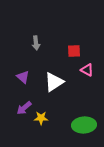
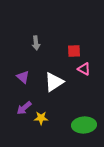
pink triangle: moved 3 px left, 1 px up
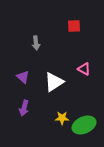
red square: moved 25 px up
purple arrow: rotated 35 degrees counterclockwise
yellow star: moved 21 px right
green ellipse: rotated 20 degrees counterclockwise
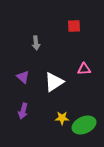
pink triangle: rotated 32 degrees counterclockwise
purple arrow: moved 1 px left, 3 px down
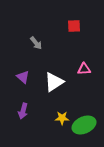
gray arrow: rotated 32 degrees counterclockwise
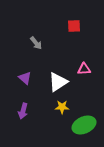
purple triangle: moved 2 px right, 1 px down
white triangle: moved 4 px right
yellow star: moved 11 px up
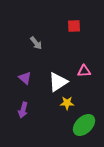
pink triangle: moved 2 px down
yellow star: moved 5 px right, 4 px up
purple arrow: moved 1 px up
green ellipse: rotated 20 degrees counterclockwise
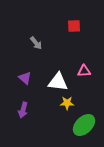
white triangle: rotated 40 degrees clockwise
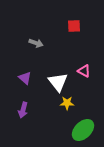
gray arrow: rotated 32 degrees counterclockwise
pink triangle: rotated 32 degrees clockwise
white triangle: rotated 45 degrees clockwise
green ellipse: moved 1 px left, 5 px down
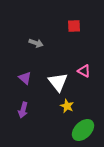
yellow star: moved 3 px down; rotated 24 degrees clockwise
